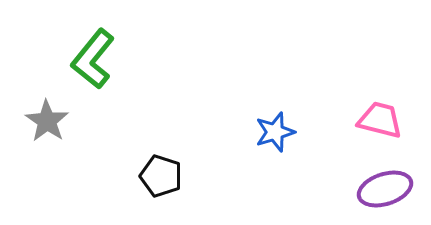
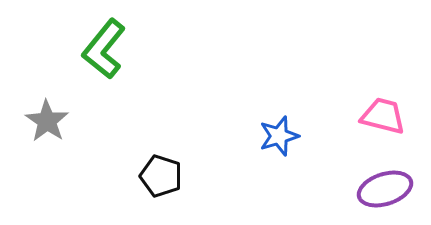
green L-shape: moved 11 px right, 10 px up
pink trapezoid: moved 3 px right, 4 px up
blue star: moved 4 px right, 4 px down
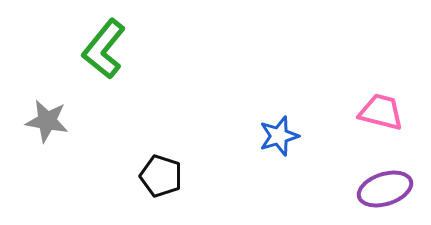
pink trapezoid: moved 2 px left, 4 px up
gray star: rotated 24 degrees counterclockwise
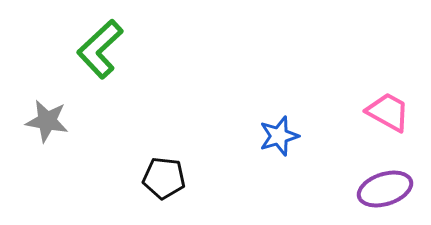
green L-shape: moved 4 px left; rotated 8 degrees clockwise
pink trapezoid: moved 7 px right; rotated 15 degrees clockwise
black pentagon: moved 3 px right, 2 px down; rotated 12 degrees counterclockwise
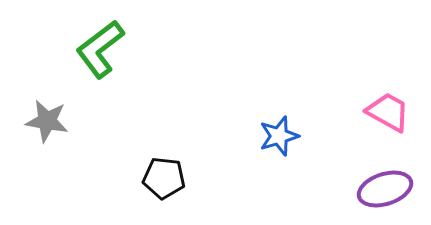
green L-shape: rotated 6 degrees clockwise
